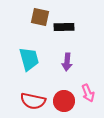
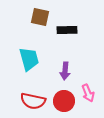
black rectangle: moved 3 px right, 3 px down
purple arrow: moved 2 px left, 9 px down
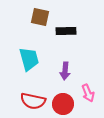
black rectangle: moved 1 px left, 1 px down
red circle: moved 1 px left, 3 px down
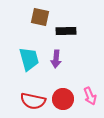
purple arrow: moved 9 px left, 12 px up
pink arrow: moved 2 px right, 3 px down
red circle: moved 5 px up
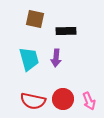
brown square: moved 5 px left, 2 px down
purple arrow: moved 1 px up
pink arrow: moved 1 px left, 5 px down
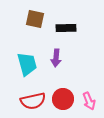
black rectangle: moved 3 px up
cyan trapezoid: moved 2 px left, 5 px down
red semicircle: rotated 25 degrees counterclockwise
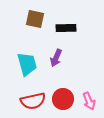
purple arrow: rotated 18 degrees clockwise
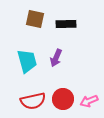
black rectangle: moved 4 px up
cyan trapezoid: moved 3 px up
pink arrow: rotated 90 degrees clockwise
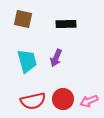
brown square: moved 12 px left
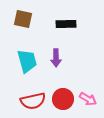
purple arrow: rotated 24 degrees counterclockwise
pink arrow: moved 1 px left, 2 px up; rotated 126 degrees counterclockwise
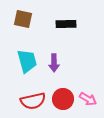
purple arrow: moved 2 px left, 5 px down
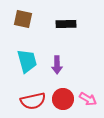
purple arrow: moved 3 px right, 2 px down
